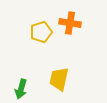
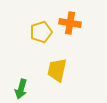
yellow trapezoid: moved 2 px left, 9 px up
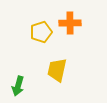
orange cross: rotated 10 degrees counterclockwise
green arrow: moved 3 px left, 3 px up
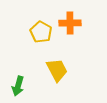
yellow pentagon: rotated 25 degrees counterclockwise
yellow trapezoid: rotated 140 degrees clockwise
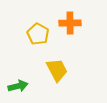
yellow pentagon: moved 3 px left, 2 px down
green arrow: rotated 120 degrees counterclockwise
